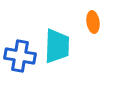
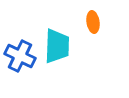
blue cross: rotated 16 degrees clockwise
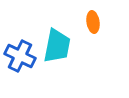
cyan trapezoid: rotated 9 degrees clockwise
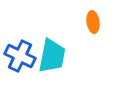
cyan trapezoid: moved 5 px left, 10 px down
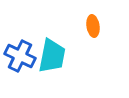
orange ellipse: moved 4 px down
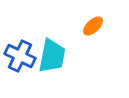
orange ellipse: rotated 55 degrees clockwise
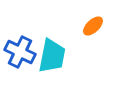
blue cross: moved 4 px up
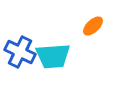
cyan trapezoid: moved 1 px right; rotated 75 degrees clockwise
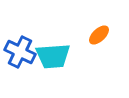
orange ellipse: moved 6 px right, 9 px down
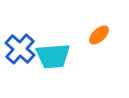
blue cross: moved 3 px up; rotated 16 degrees clockwise
